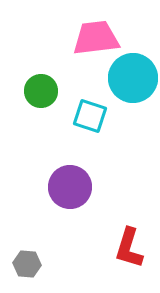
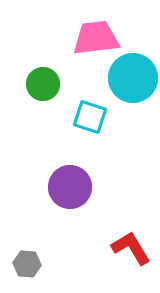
green circle: moved 2 px right, 7 px up
cyan square: moved 1 px down
red L-shape: moved 2 px right; rotated 132 degrees clockwise
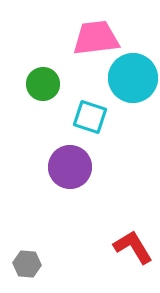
purple circle: moved 20 px up
red L-shape: moved 2 px right, 1 px up
